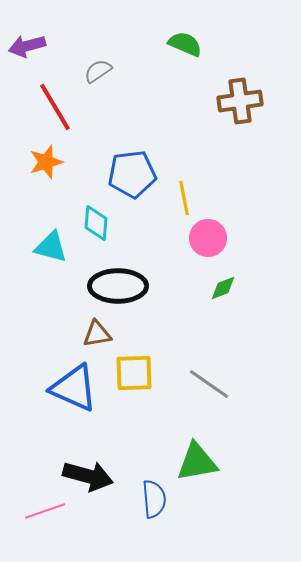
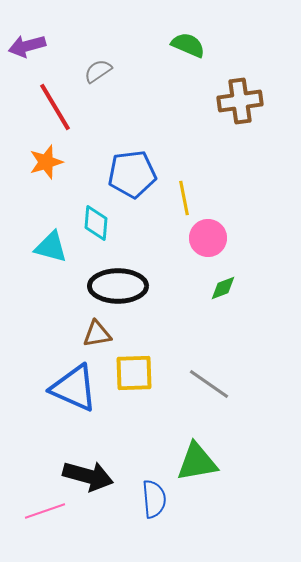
green semicircle: moved 3 px right, 1 px down
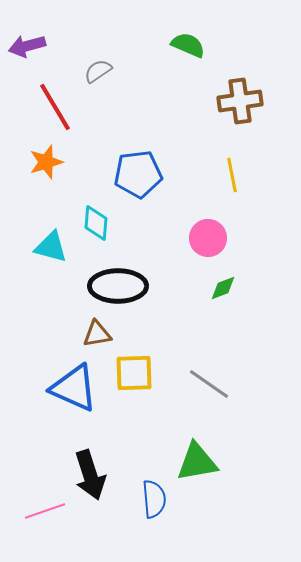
blue pentagon: moved 6 px right
yellow line: moved 48 px right, 23 px up
black arrow: moved 2 px right, 1 px up; rotated 57 degrees clockwise
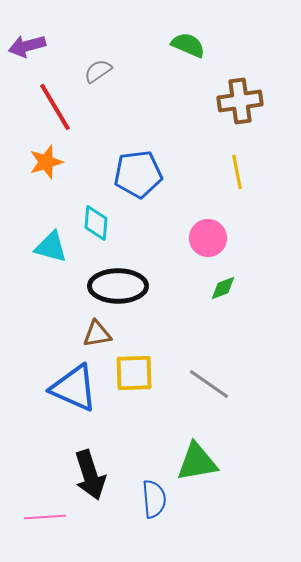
yellow line: moved 5 px right, 3 px up
pink line: moved 6 px down; rotated 15 degrees clockwise
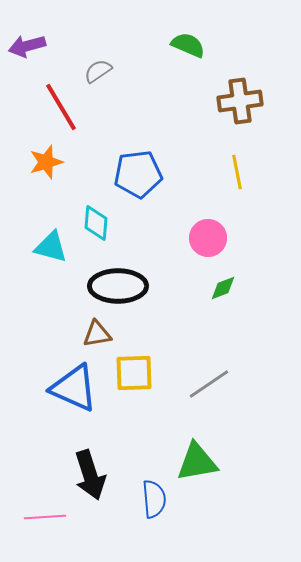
red line: moved 6 px right
gray line: rotated 69 degrees counterclockwise
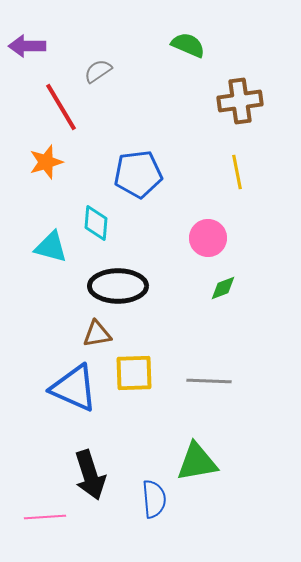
purple arrow: rotated 15 degrees clockwise
gray line: moved 3 px up; rotated 36 degrees clockwise
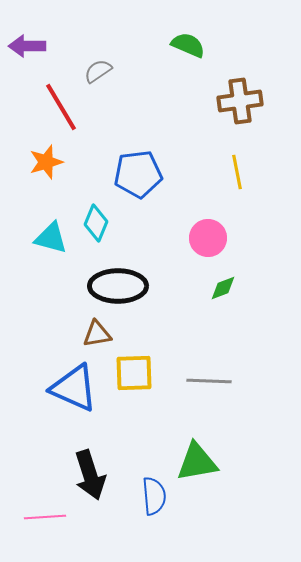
cyan diamond: rotated 18 degrees clockwise
cyan triangle: moved 9 px up
blue semicircle: moved 3 px up
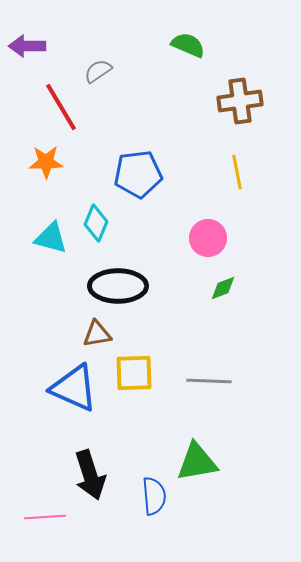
orange star: rotated 16 degrees clockwise
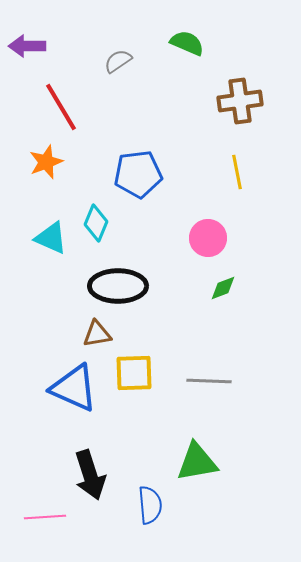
green semicircle: moved 1 px left, 2 px up
gray semicircle: moved 20 px right, 10 px up
orange star: rotated 20 degrees counterclockwise
cyan triangle: rotated 9 degrees clockwise
blue semicircle: moved 4 px left, 9 px down
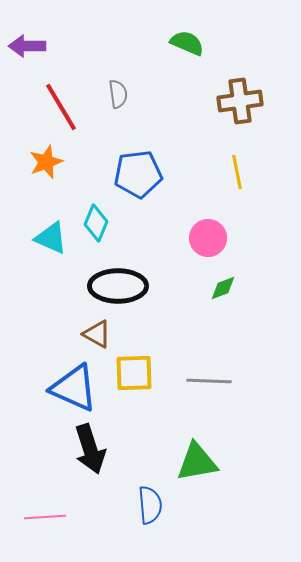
gray semicircle: moved 33 px down; rotated 116 degrees clockwise
brown triangle: rotated 40 degrees clockwise
black arrow: moved 26 px up
